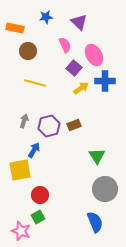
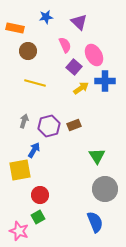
purple square: moved 1 px up
pink star: moved 2 px left
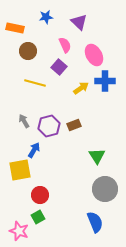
purple square: moved 15 px left
gray arrow: rotated 48 degrees counterclockwise
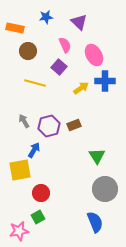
red circle: moved 1 px right, 2 px up
pink star: rotated 30 degrees counterclockwise
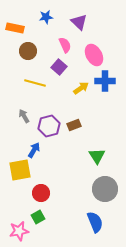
gray arrow: moved 5 px up
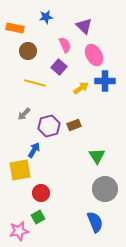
purple triangle: moved 5 px right, 4 px down
gray arrow: moved 2 px up; rotated 104 degrees counterclockwise
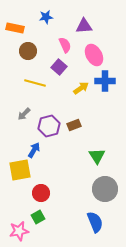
purple triangle: rotated 48 degrees counterclockwise
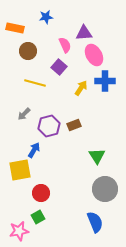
purple triangle: moved 7 px down
yellow arrow: rotated 21 degrees counterclockwise
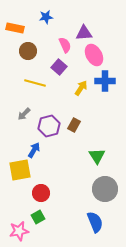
brown rectangle: rotated 40 degrees counterclockwise
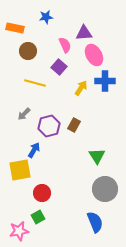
red circle: moved 1 px right
